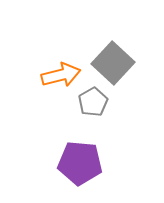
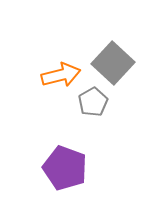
purple pentagon: moved 15 px left, 5 px down; rotated 15 degrees clockwise
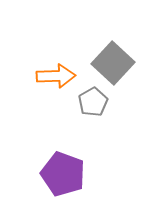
orange arrow: moved 5 px left, 1 px down; rotated 12 degrees clockwise
purple pentagon: moved 2 px left, 6 px down
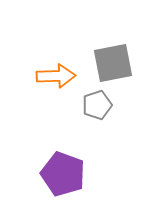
gray square: rotated 36 degrees clockwise
gray pentagon: moved 4 px right, 3 px down; rotated 12 degrees clockwise
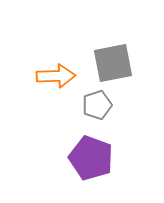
purple pentagon: moved 28 px right, 16 px up
